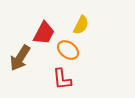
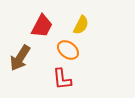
red trapezoid: moved 2 px left, 7 px up
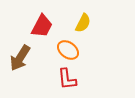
yellow semicircle: moved 2 px right, 2 px up
red L-shape: moved 5 px right
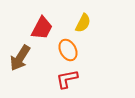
red trapezoid: moved 2 px down
orange ellipse: rotated 25 degrees clockwise
red L-shape: rotated 85 degrees clockwise
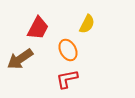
yellow semicircle: moved 4 px right, 1 px down
red trapezoid: moved 4 px left
brown arrow: moved 1 px down; rotated 24 degrees clockwise
